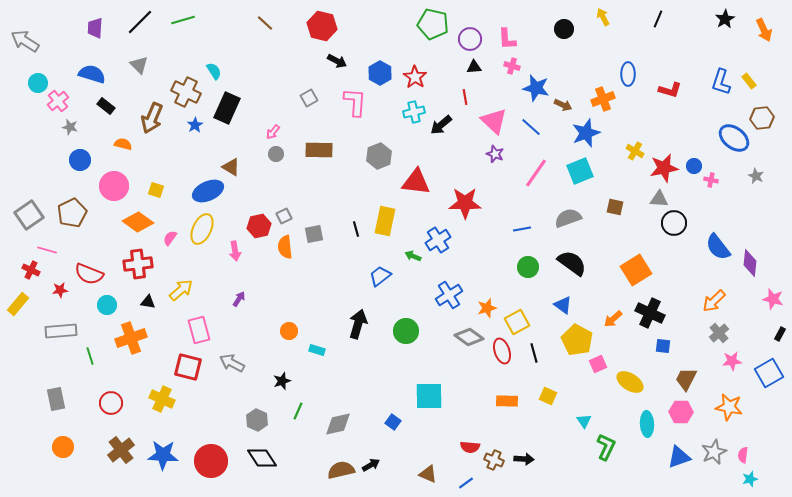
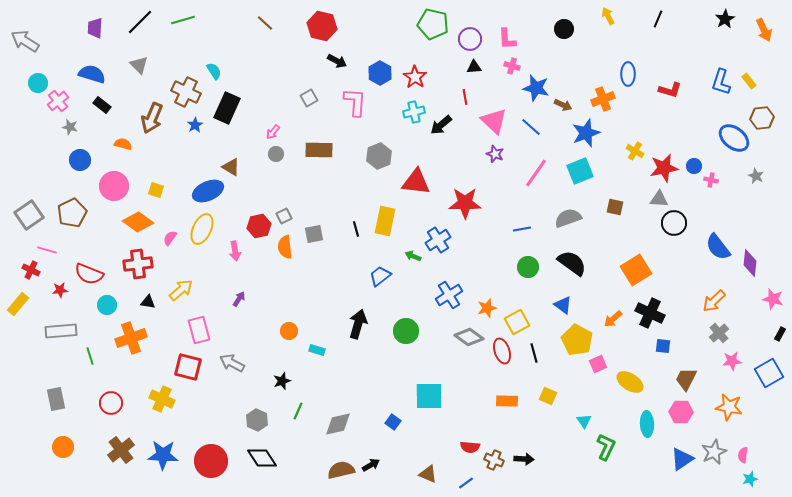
yellow arrow at (603, 17): moved 5 px right, 1 px up
black rectangle at (106, 106): moved 4 px left, 1 px up
blue triangle at (679, 457): moved 3 px right, 2 px down; rotated 15 degrees counterclockwise
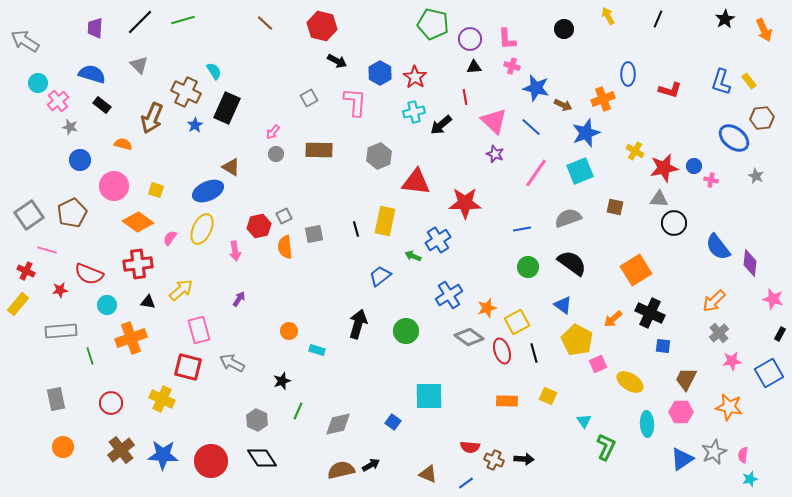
red cross at (31, 270): moved 5 px left, 1 px down
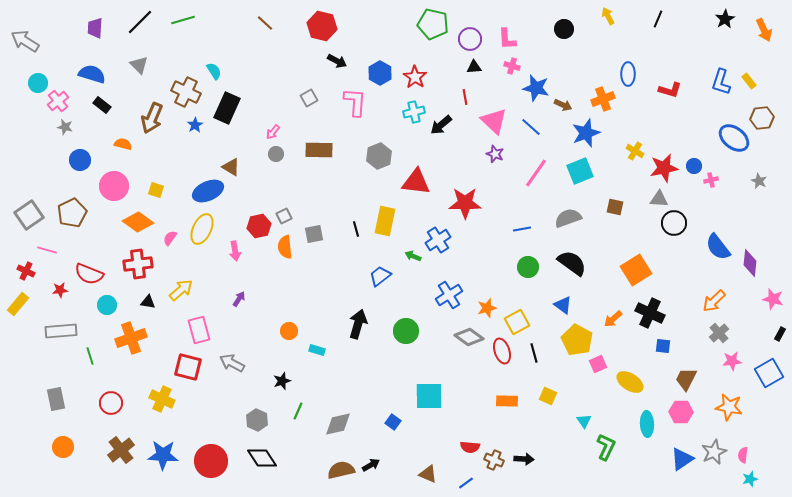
gray star at (70, 127): moved 5 px left
gray star at (756, 176): moved 3 px right, 5 px down
pink cross at (711, 180): rotated 24 degrees counterclockwise
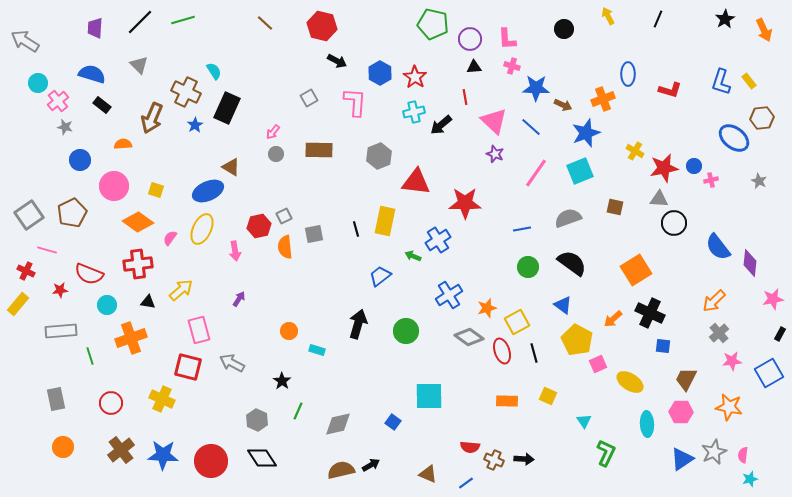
blue star at (536, 88): rotated 12 degrees counterclockwise
orange semicircle at (123, 144): rotated 18 degrees counterclockwise
pink star at (773, 299): rotated 25 degrees counterclockwise
black star at (282, 381): rotated 18 degrees counterclockwise
green L-shape at (606, 447): moved 6 px down
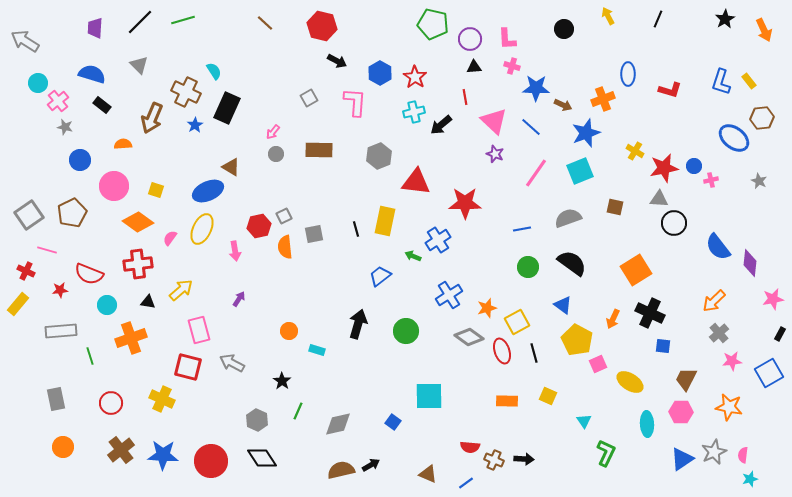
orange arrow at (613, 319): rotated 24 degrees counterclockwise
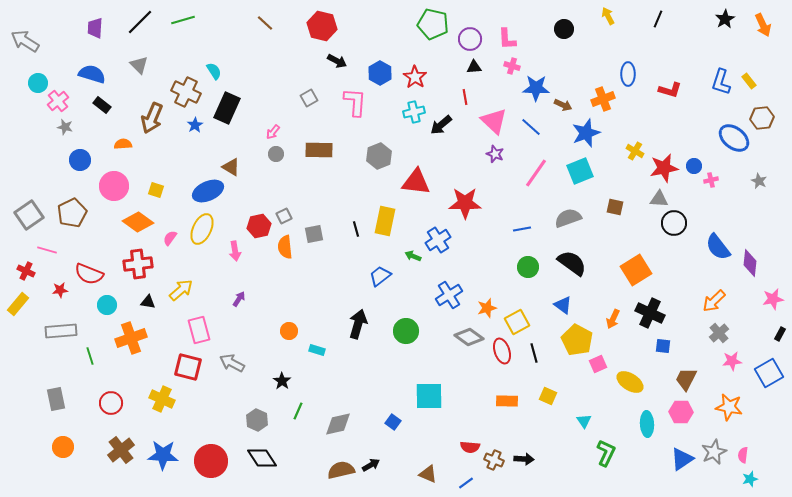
orange arrow at (764, 30): moved 1 px left, 5 px up
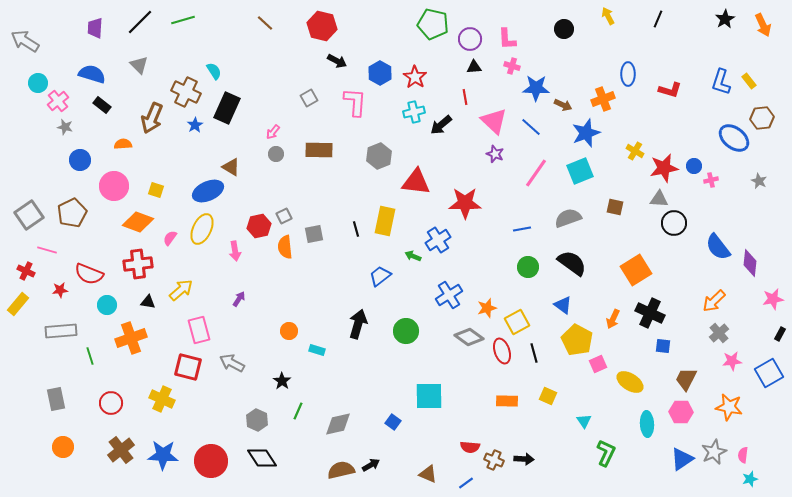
orange diamond at (138, 222): rotated 16 degrees counterclockwise
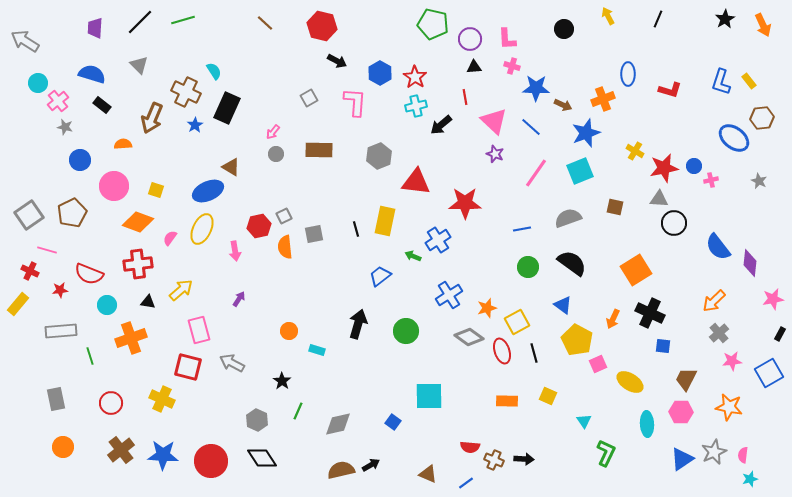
cyan cross at (414, 112): moved 2 px right, 6 px up
red cross at (26, 271): moved 4 px right
